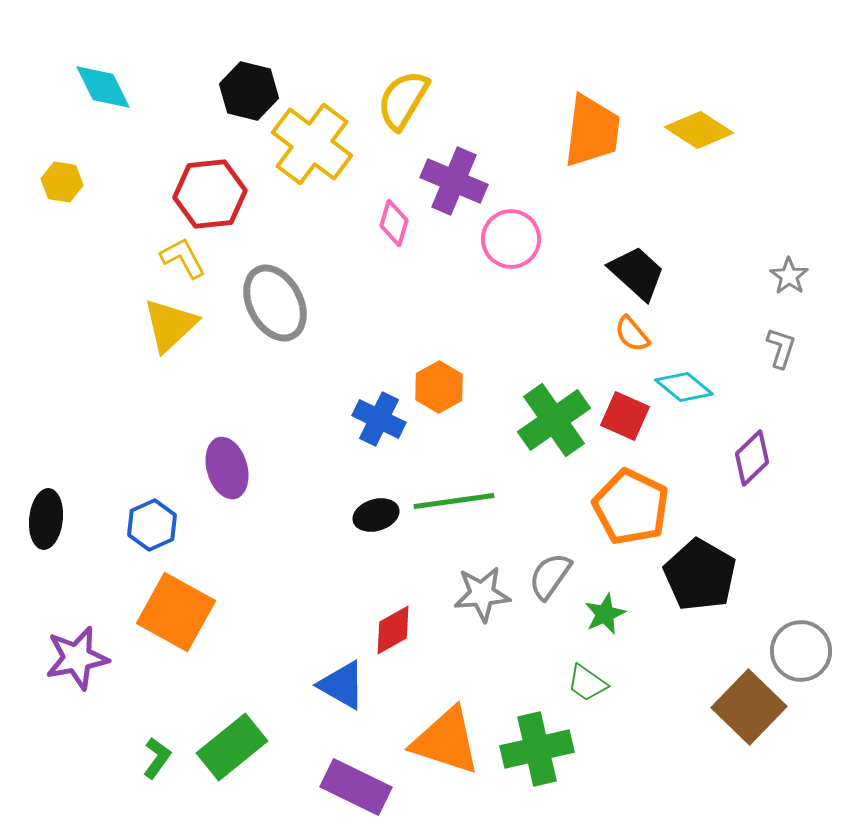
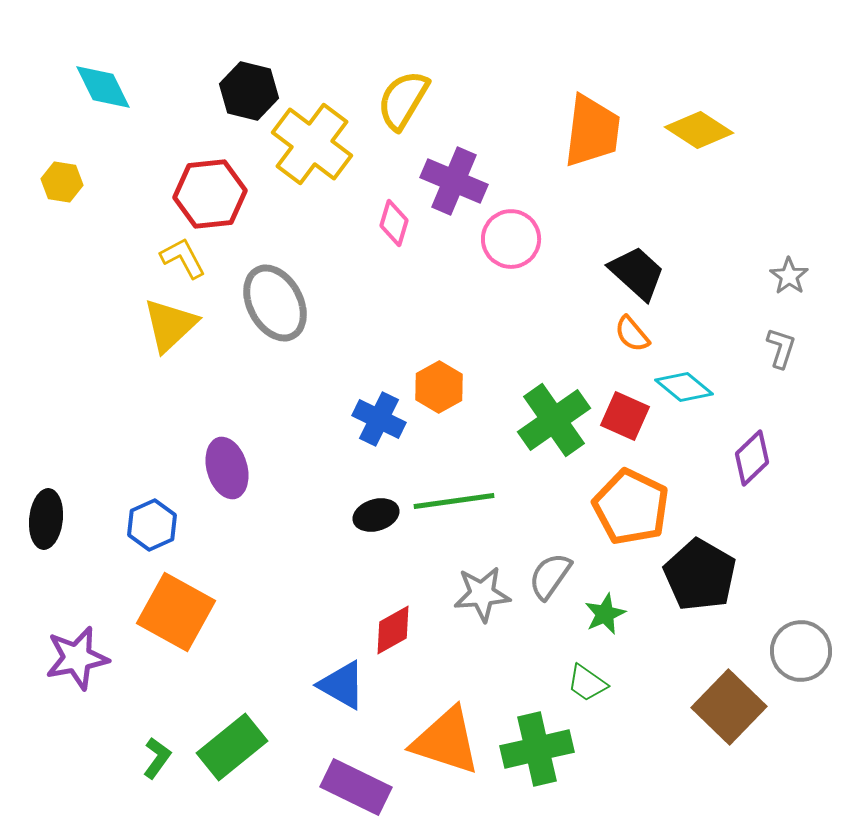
brown square at (749, 707): moved 20 px left
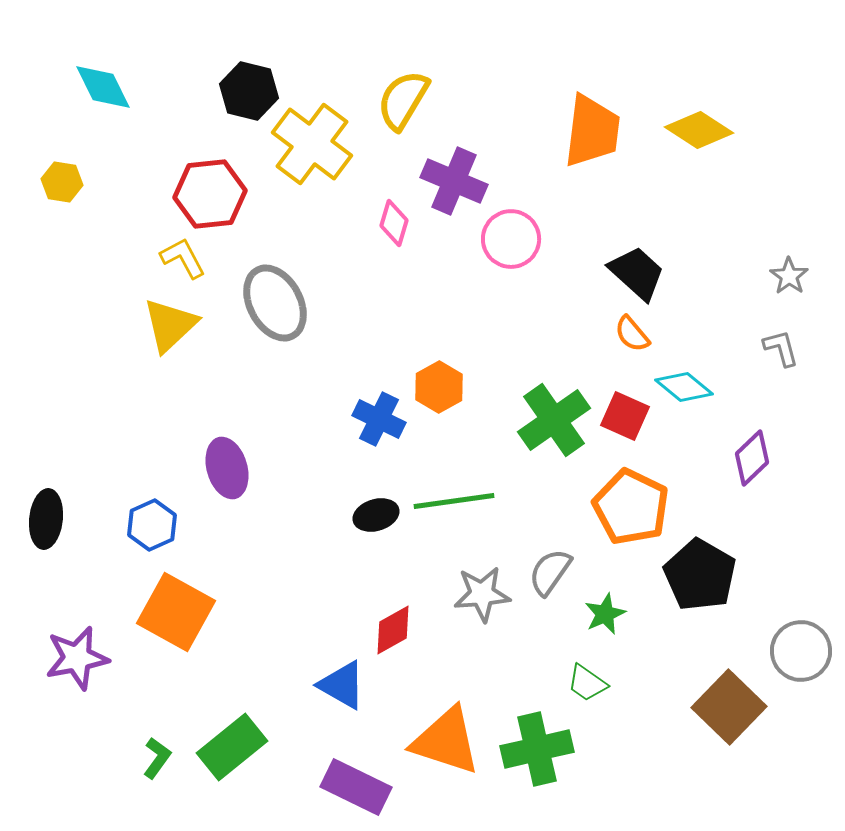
gray L-shape at (781, 348): rotated 33 degrees counterclockwise
gray semicircle at (550, 576): moved 4 px up
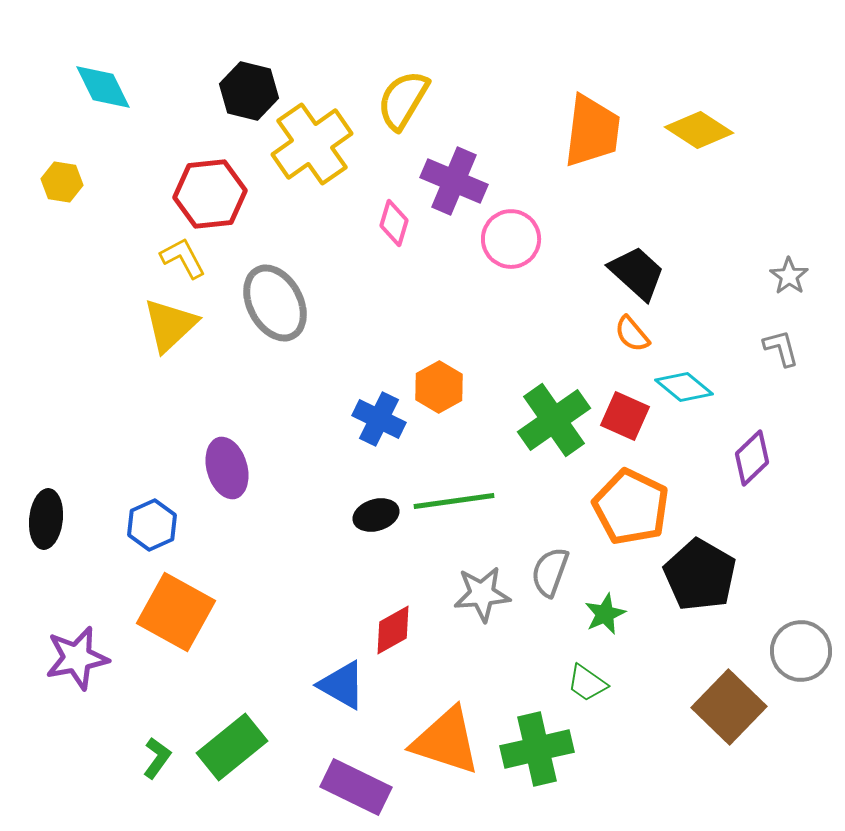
yellow cross at (312, 144): rotated 18 degrees clockwise
gray semicircle at (550, 572): rotated 15 degrees counterclockwise
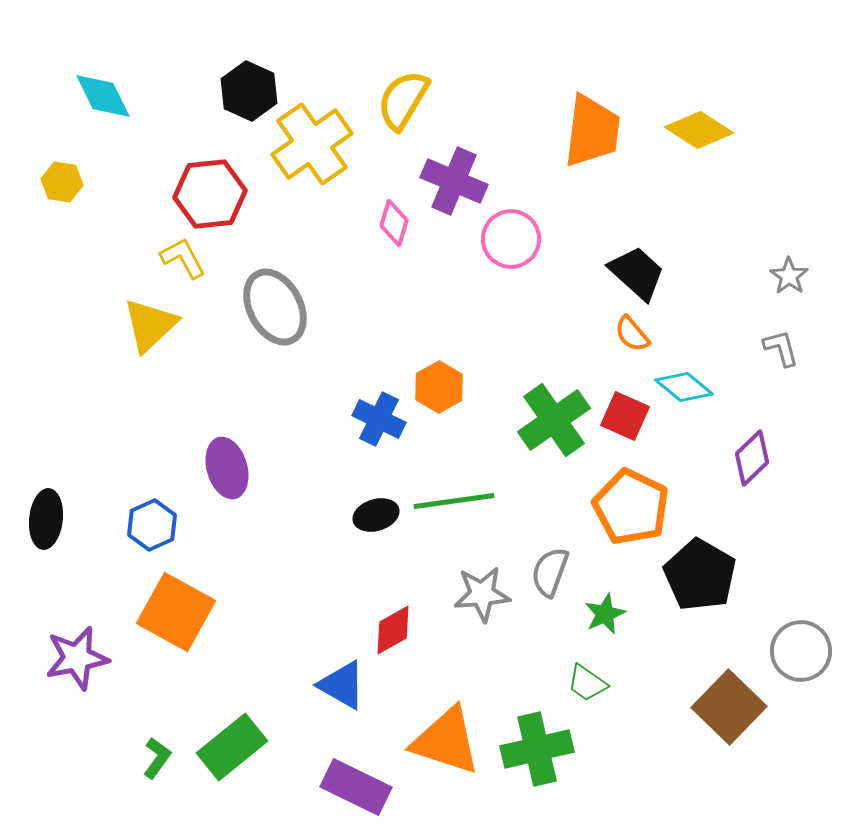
cyan diamond at (103, 87): moved 9 px down
black hexagon at (249, 91): rotated 10 degrees clockwise
gray ellipse at (275, 303): moved 4 px down
yellow triangle at (170, 325): moved 20 px left
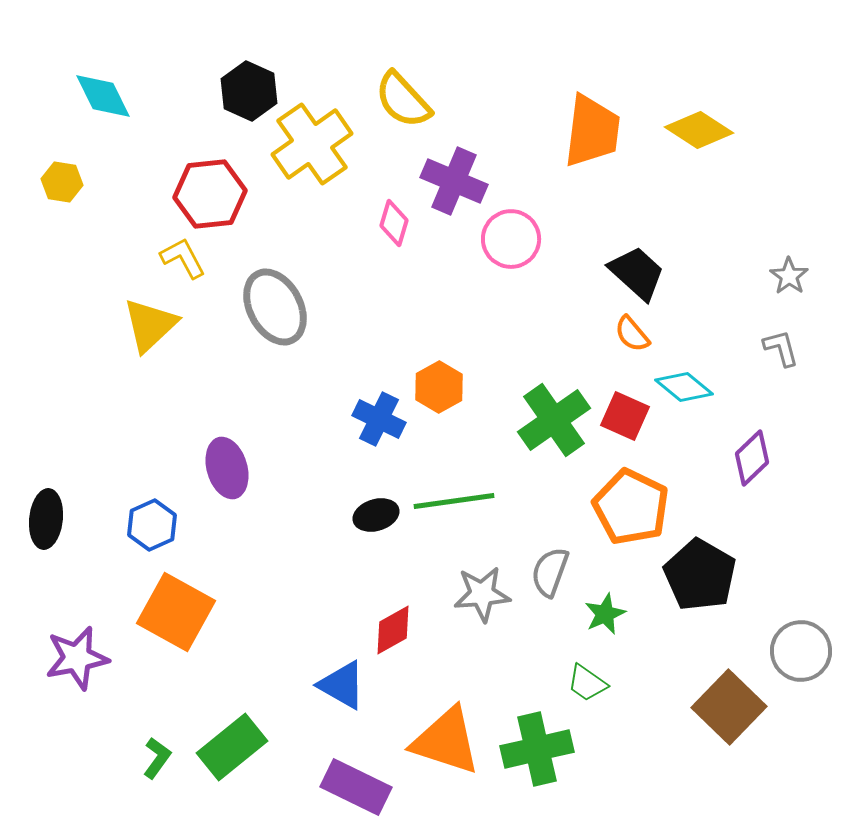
yellow semicircle at (403, 100): rotated 74 degrees counterclockwise
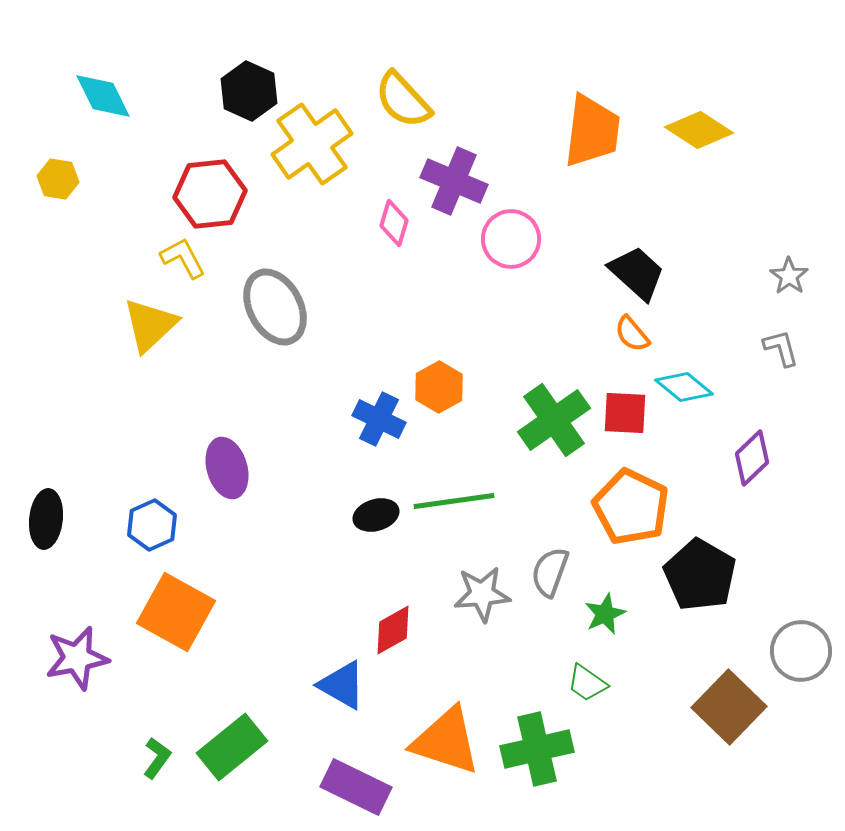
yellow hexagon at (62, 182): moved 4 px left, 3 px up
red square at (625, 416): moved 3 px up; rotated 21 degrees counterclockwise
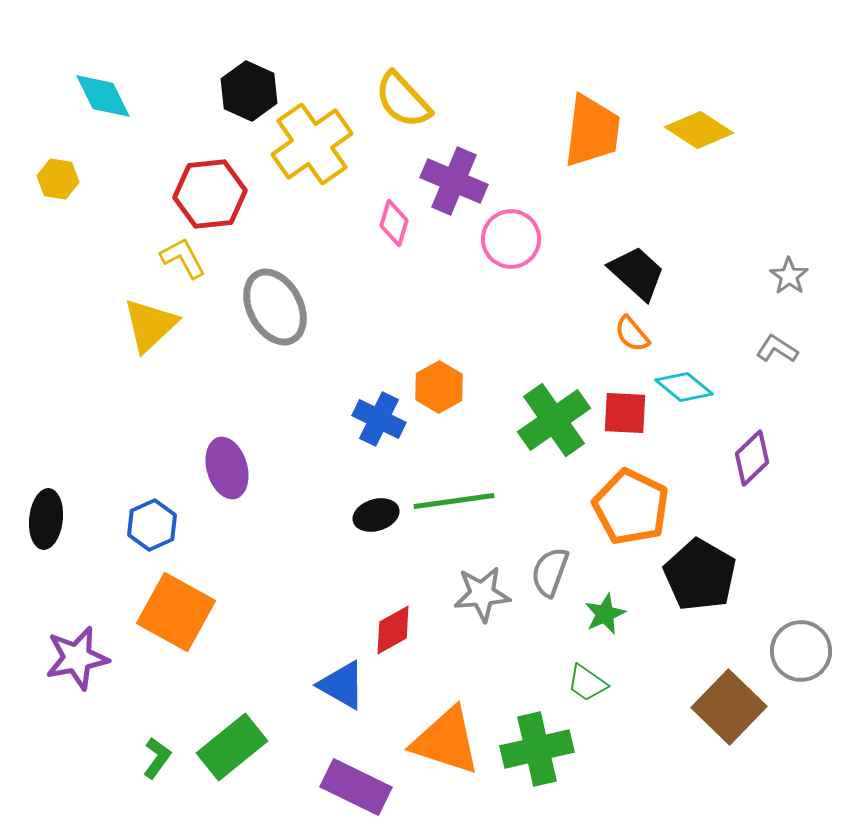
gray L-shape at (781, 348): moved 4 px left, 1 px down; rotated 42 degrees counterclockwise
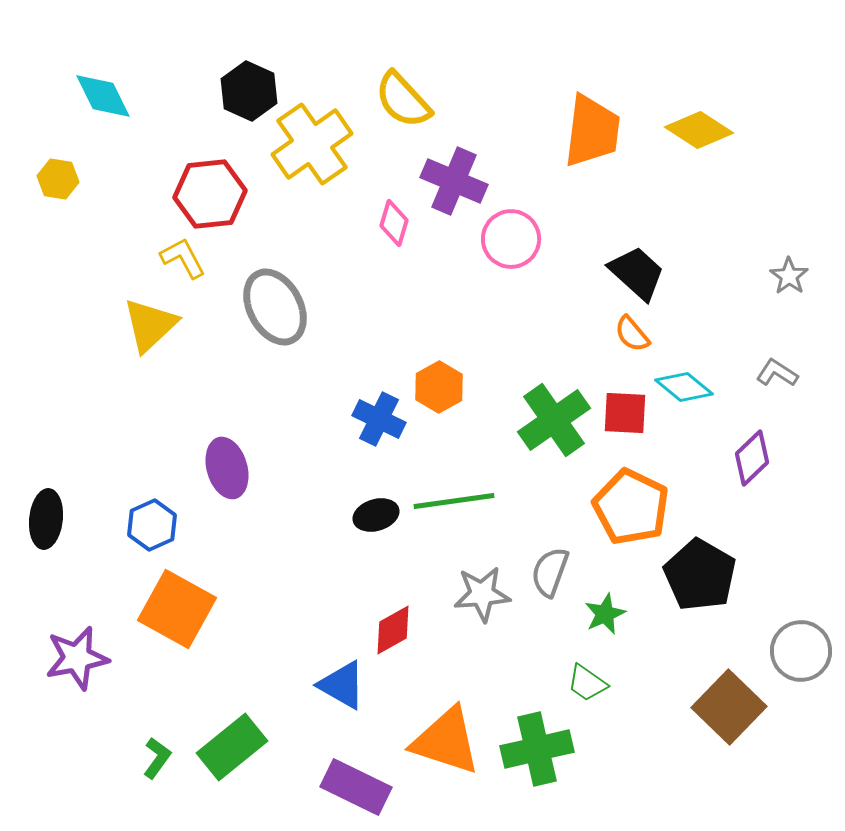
gray L-shape at (777, 349): moved 24 px down
orange square at (176, 612): moved 1 px right, 3 px up
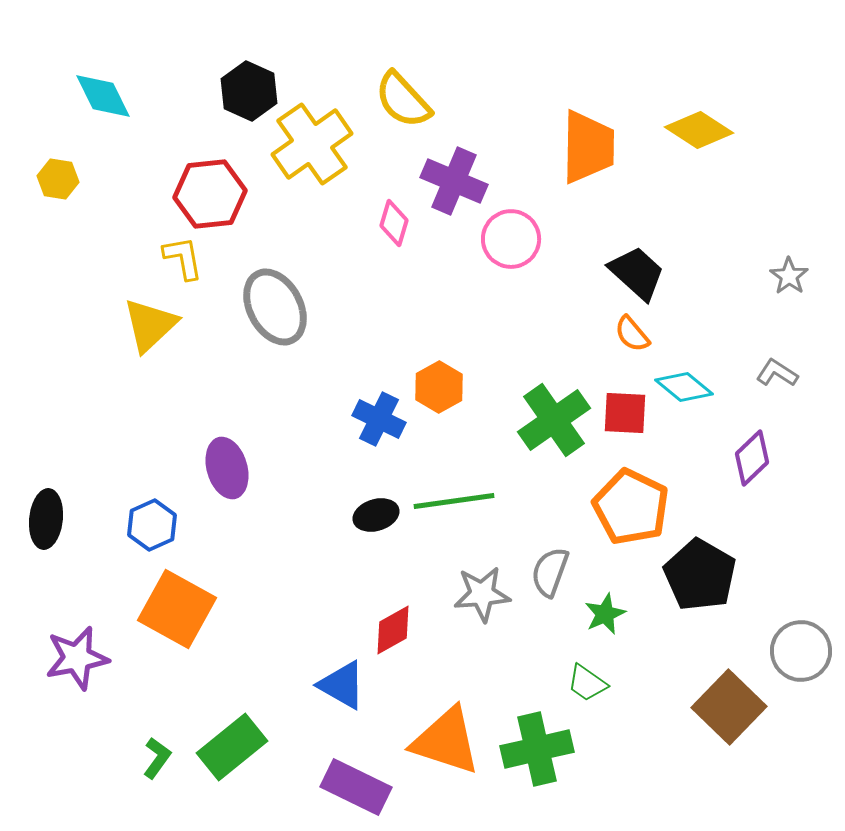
orange trapezoid at (592, 131): moved 4 px left, 16 px down; rotated 6 degrees counterclockwise
yellow L-shape at (183, 258): rotated 18 degrees clockwise
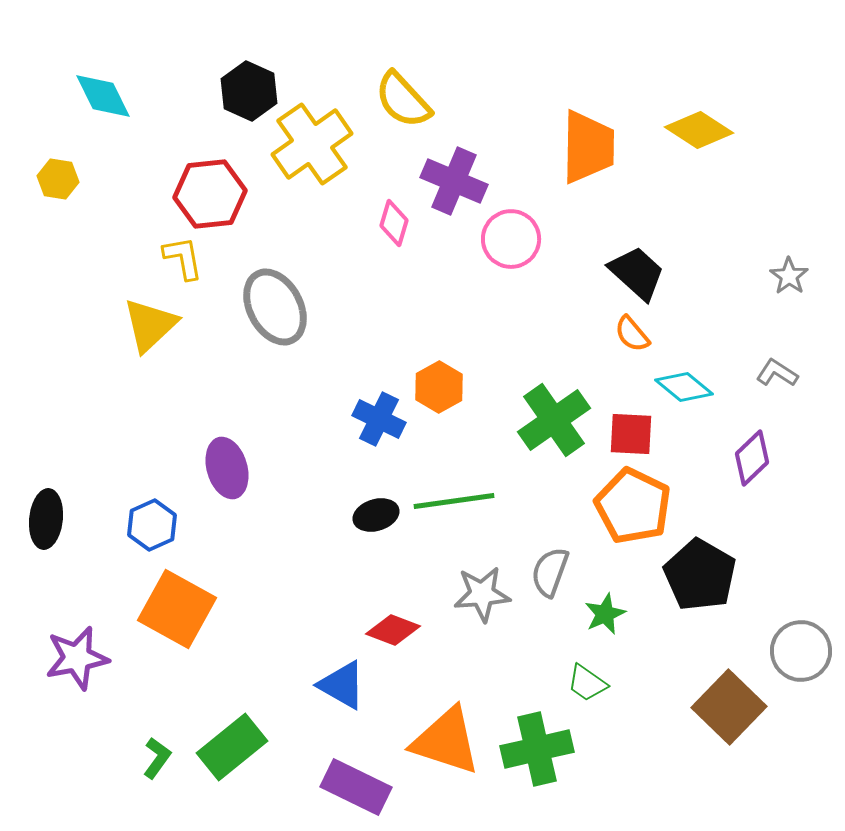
red square at (625, 413): moved 6 px right, 21 px down
orange pentagon at (631, 507): moved 2 px right, 1 px up
red diamond at (393, 630): rotated 50 degrees clockwise
